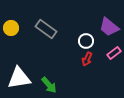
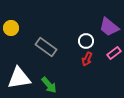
gray rectangle: moved 18 px down
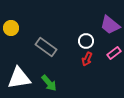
purple trapezoid: moved 1 px right, 2 px up
green arrow: moved 2 px up
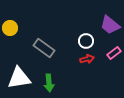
yellow circle: moved 1 px left
gray rectangle: moved 2 px left, 1 px down
red arrow: rotated 128 degrees counterclockwise
green arrow: rotated 36 degrees clockwise
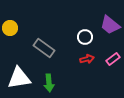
white circle: moved 1 px left, 4 px up
pink rectangle: moved 1 px left, 6 px down
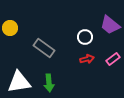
white triangle: moved 4 px down
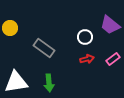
white triangle: moved 3 px left
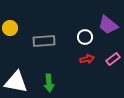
purple trapezoid: moved 2 px left
gray rectangle: moved 7 px up; rotated 40 degrees counterclockwise
white triangle: rotated 20 degrees clockwise
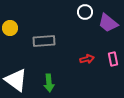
purple trapezoid: moved 2 px up
white circle: moved 25 px up
pink rectangle: rotated 64 degrees counterclockwise
white triangle: moved 2 px up; rotated 25 degrees clockwise
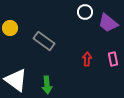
gray rectangle: rotated 40 degrees clockwise
red arrow: rotated 72 degrees counterclockwise
green arrow: moved 2 px left, 2 px down
